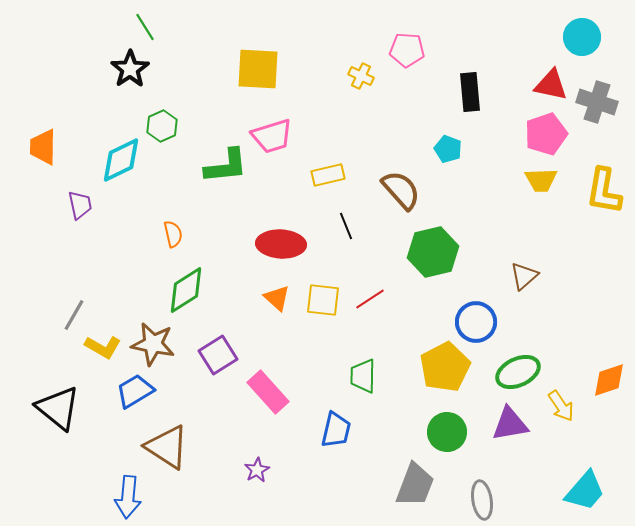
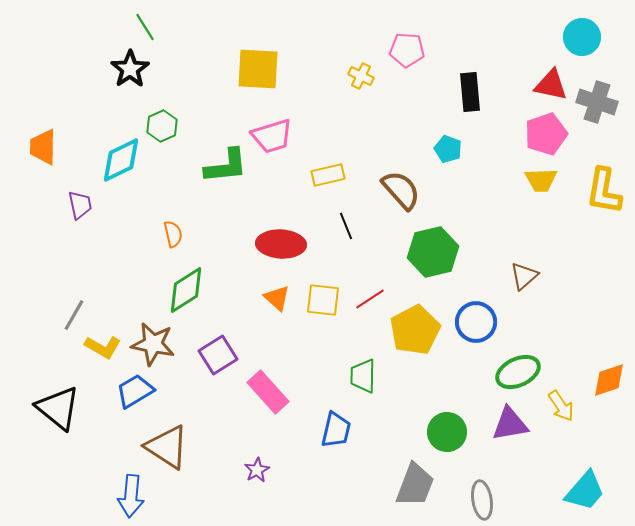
yellow pentagon at (445, 367): moved 30 px left, 37 px up
blue arrow at (128, 497): moved 3 px right, 1 px up
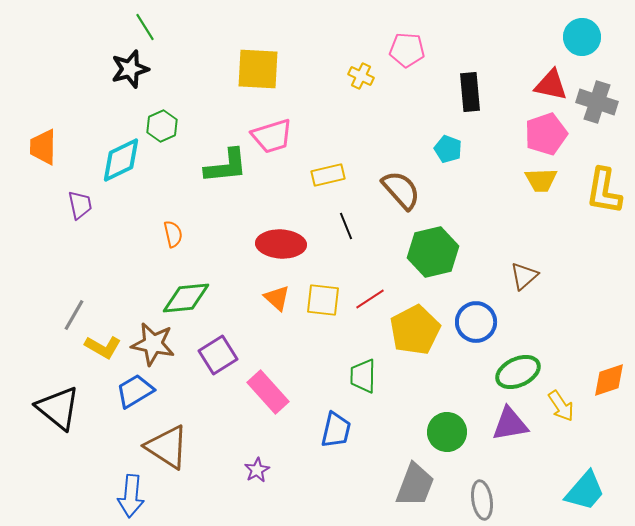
black star at (130, 69): rotated 18 degrees clockwise
green diamond at (186, 290): moved 8 px down; rotated 27 degrees clockwise
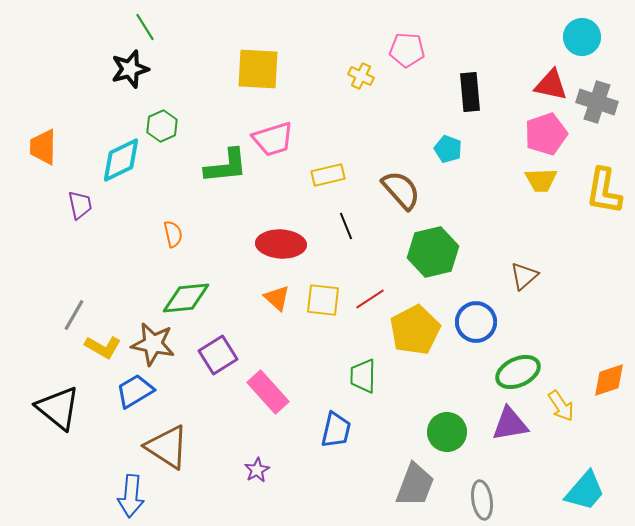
pink trapezoid at (272, 136): moved 1 px right, 3 px down
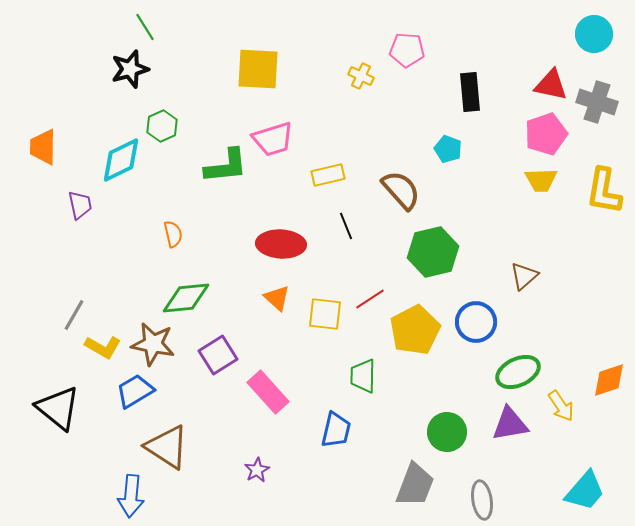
cyan circle at (582, 37): moved 12 px right, 3 px up
yellow square at (323, 300): moved 2 px right, 14 px down
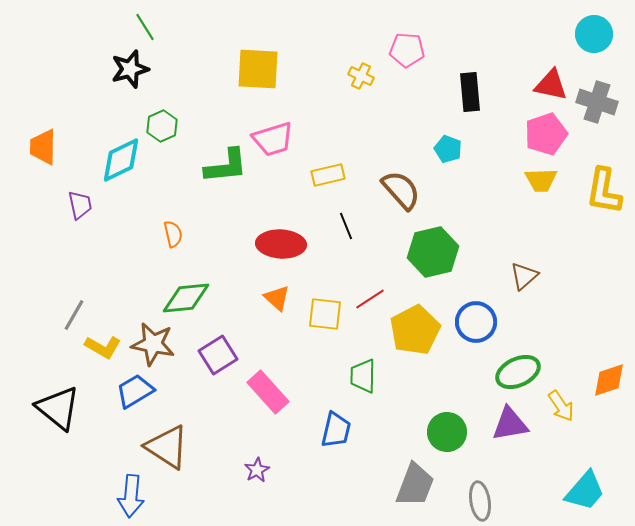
gray ellipse at (482, 500): moved 2 px left, 1 px down
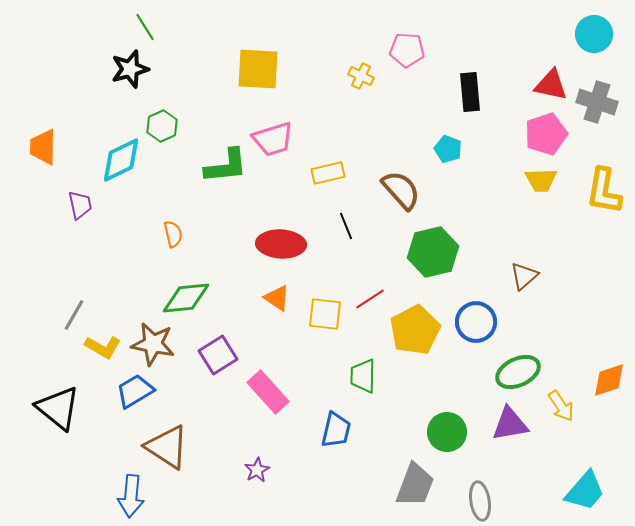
yellow rectangle at (328, 175): moved 2 px up
orange triangle at (277, 298): rotated 8 degrees counterclockwise
